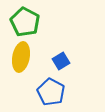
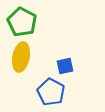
green pentagon: moved 3 px left
blue square: moved 4 px right, 5 px down; rotated 18 degrees clockwise
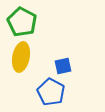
blue square: moved 2 px left
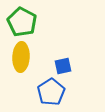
yellow ellipse: rotated 8 degrees counterclockwise
blue pentagon: rotated 12 degrees clockwise
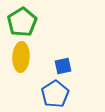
green pentagon: rotated 12 degrees clockwise
blue pentagon: moved 4 px right, 2 px down
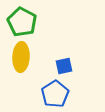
green pentagon: rotated 12 degrees counterclockwise
blue square: moved 1 px right
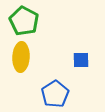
green pentagon: moved 2 px right, 1 px up
blue square: moved 17 px right, 6 px up; rotated 12 degrees clockwise
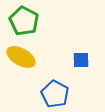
yellow ellipse: rotated 64 degrees counterclockwise
blue pentagon: rotated 12 degrees counterclockwise
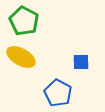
blue square: moved 2 px down
blue pentagon: moved 3 px right, 1 px up
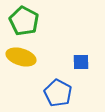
yellow ellipse: rotated 12 degrees counterclockwise
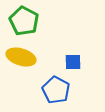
blue square: moved 8 px left
blue pentagon: moved 2 px left, 3 px up
